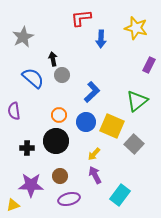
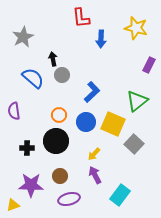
red L-shape: rotated 90 degrees counterclockwise
yellow square: moved 1 px right, 2 px up
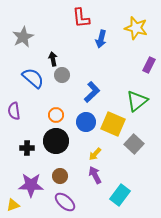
blue arrow: rotated 12 degrees clockwise
orange circle: moved 3 px left
yellow arrow: moved 1 px right
purple ellipse: moved 4 px left, 3 px down; rotated 55 degrees clockwise
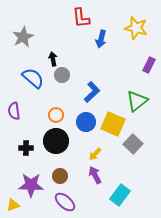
gray square: moved 1 px left
black cross: moved 1 px left
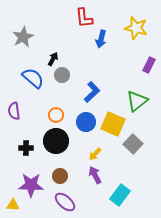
red L-shape: moved 3 px right
black arrow: rotated 40 degrees clockwise
yellow triangle: rotated 24 degrees clockwise
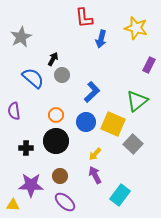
gray star: moved 2 px left
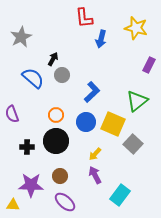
purple semicircle: moved 2 px left, 3 px down; rotated 12 degrees counterclockwise
black cross: moved 1 px right, 1 px up
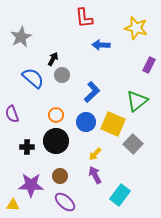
blue arrow: moved 6 px down; rotated 78 degrees clockwise
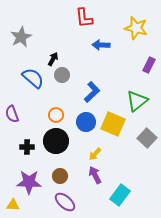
gray square: moved 14 px right, 6 px up
purple star: moved 2 px left, 3 px up
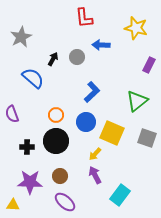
gray circle: moved 15 px right, 18 px up
yellow square: moved 1 px left, 9 px down
gray square: rotated 24 degrees counterclockwise
purple star: moved 1 px right
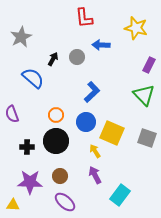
green triangle: moved 7 px right, 6 px up; rotated 35 degrees counterclockwise
yellow arrow: moved 3 px up; rotated 104 degrees clockwise
